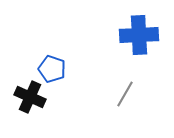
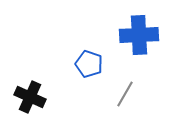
blue pentagon: moved 37 px right, 5 px up
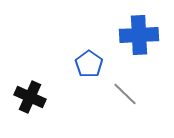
blue pentagon: rotated 16 degrees clockwise
gray line: rotated 76 degrees counterclockwise
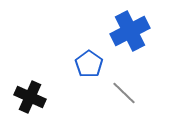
blue cross: moved 9 px left, 4 px up; rotated 24 degrees counterclockwise
gray line: moved 1 px left, 1 px up
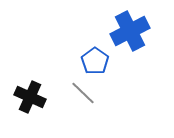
blue pentagon: moved 6 px right, 3 px up
gray line: moved 41 px left
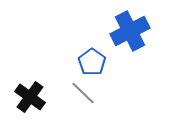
blue pentagon: moved 3 px left, 1 px down
black cross: rotated 12 degrees clockwise
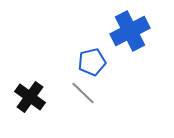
blue pentagon: rotated 24 degrees clockwise
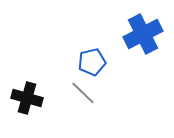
blue cross: moved 13 px right, 3 px down
black cross: moved 3 px left, 1 px down; rotated 20 degrees counterclockwise
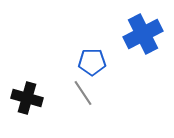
blue pentagon: rotated 12 degrees clockwise
gray line: rotated 12 degrees clockwise
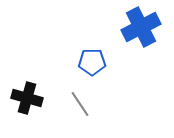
blue cross: moved 2 px left, 7 px up
gray line: moved 3 px left, 11 px down
